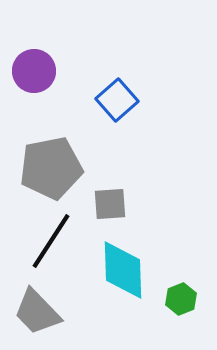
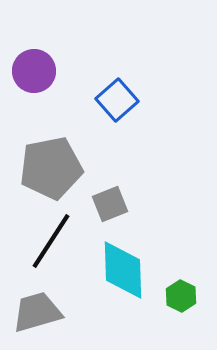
gray square: rotated 18 degrees counterclockwise
green hexagon: moved 3 px up; rotated 12 degrees counterclockwise
gray trapezoid: rotated 118 degrees clockwise
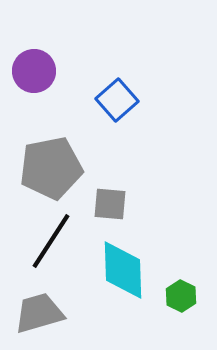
gray square: rotated 27 degrees clockwise
gray trapezoid: moved 2 px right, 1 px down
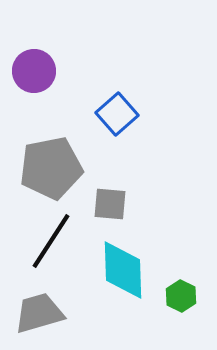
blue square: moved 14 px down
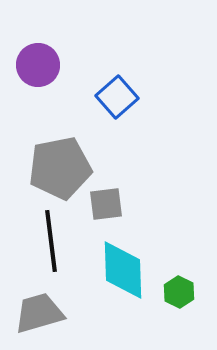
purple circle: moved 4 px right, 6 px up
blue square: moved 17 px up
gray pentagon: moved 9 px right
gray square: moved 4 px left; rotated 12 degrees counterclockwise
black line: rotated 40 degrees counterclockwise
green hexagon: moved 2 px left, 4 px up
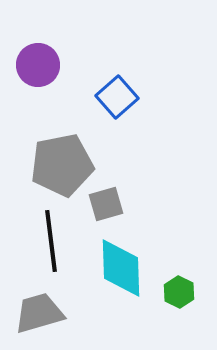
gray pentagon: moved 2 px right, 3 px up
gray square: rotated 9 degrees counterclockwise
cyan diamond: moved 2 px left, 2 px up
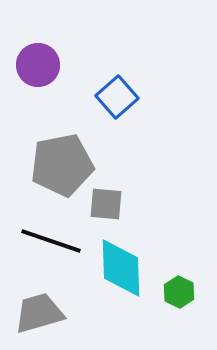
gray square: rotated 21 degrees clockwise
black line: rotated 64 degrees counterclockwise
